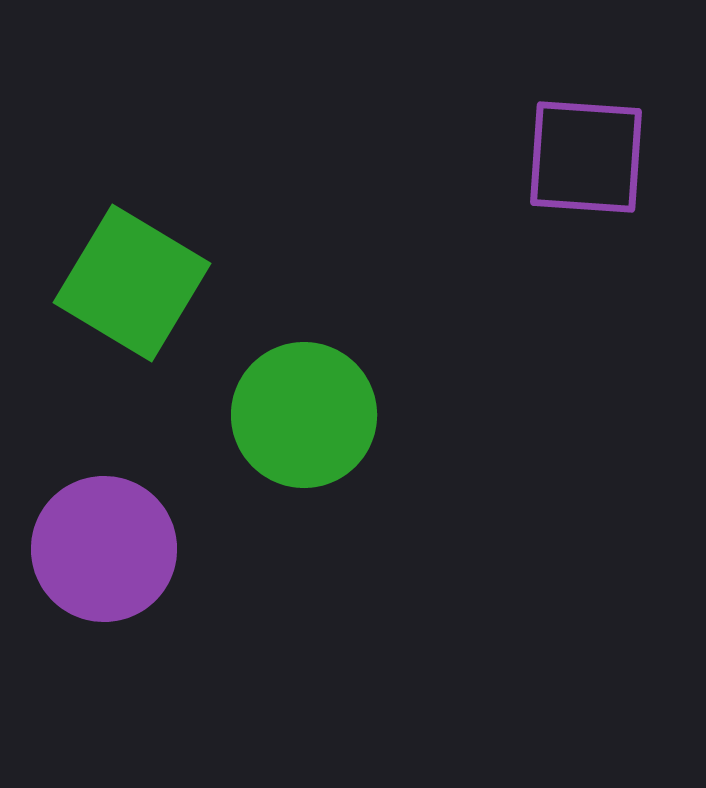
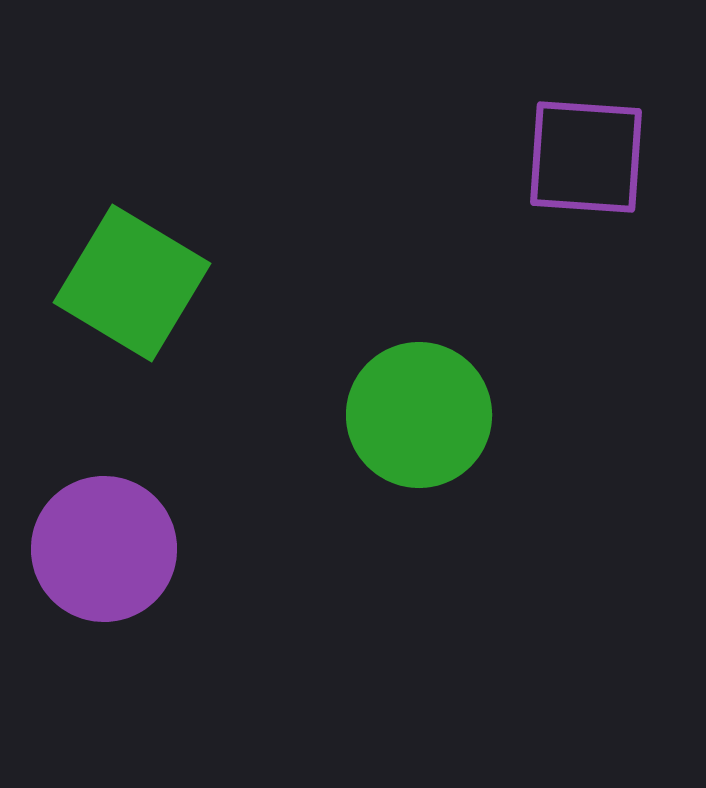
green circle: moved 115 px right
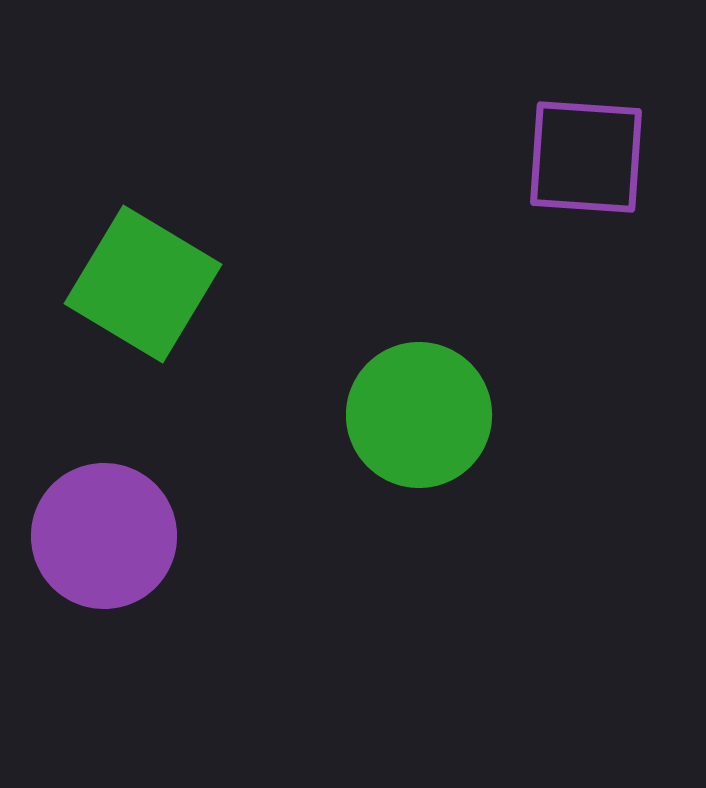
green square: moved 11 px right, 1 px down
purple circle: moved 13 px up
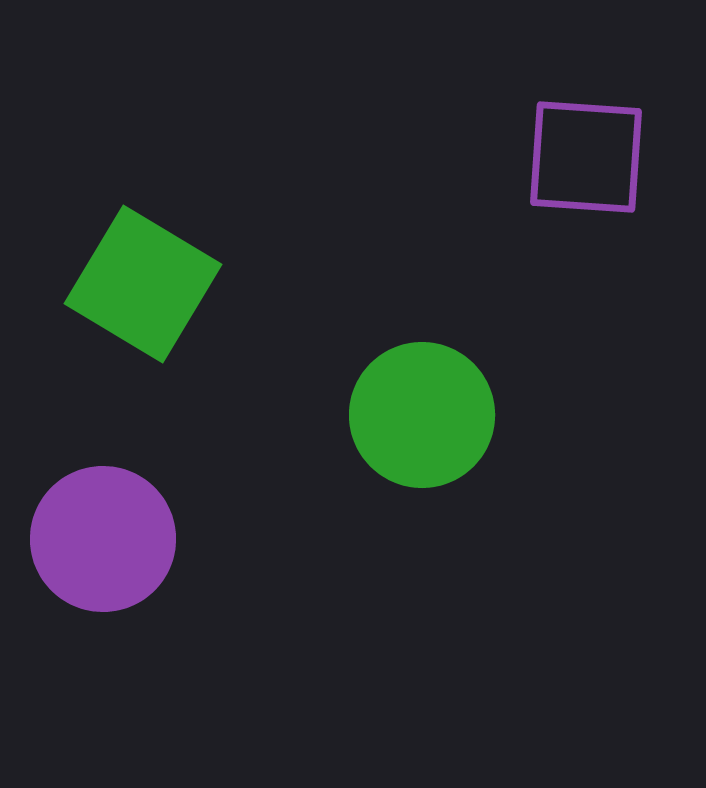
green circle: moved 3 px right
purple circle: moved 1 px left, 3 px down
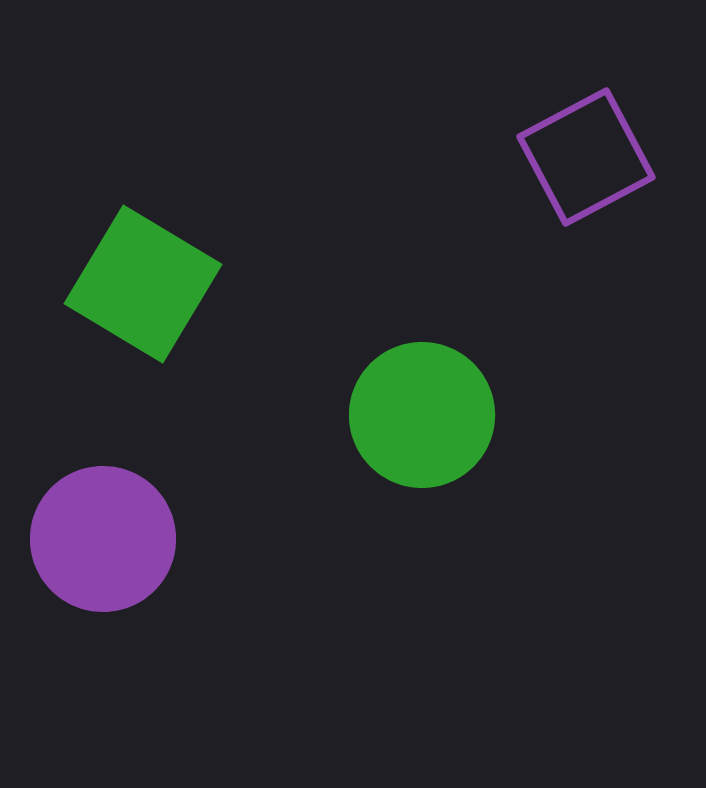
purple square: rotated 32 degrees counterclockwise
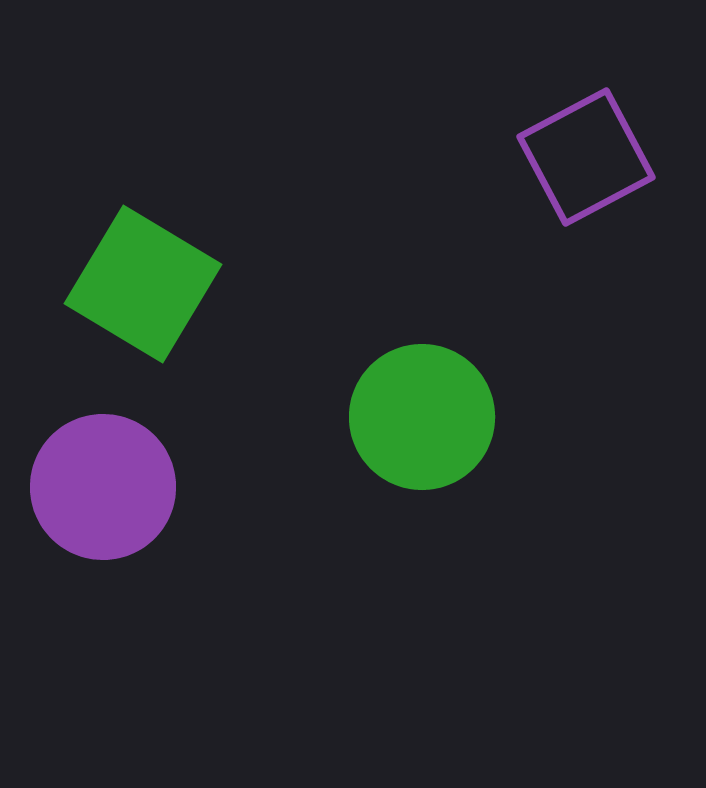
green circle: moved 2 px down
purple circle: moved 52 px up
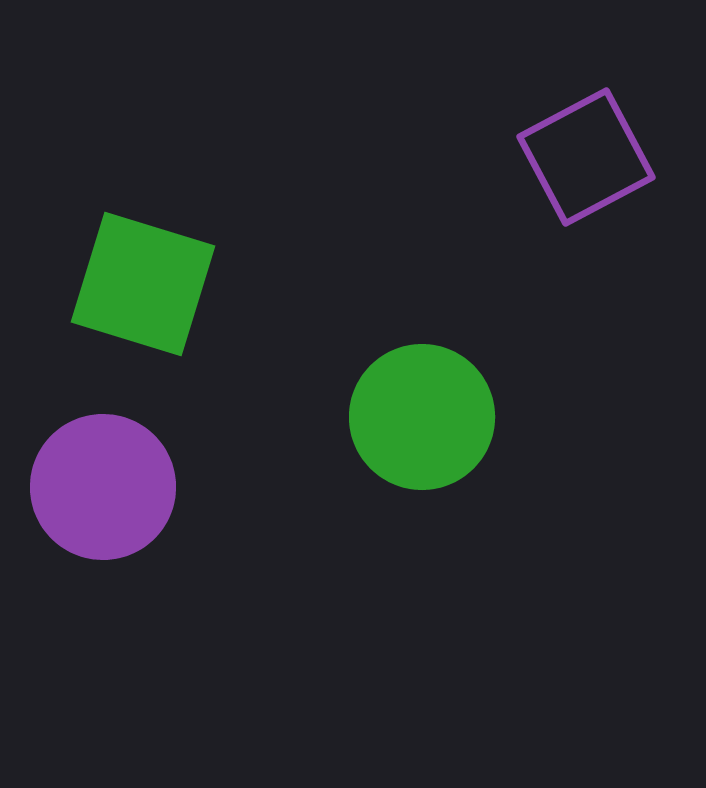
green square: rotated 14 degrees counterclockwise
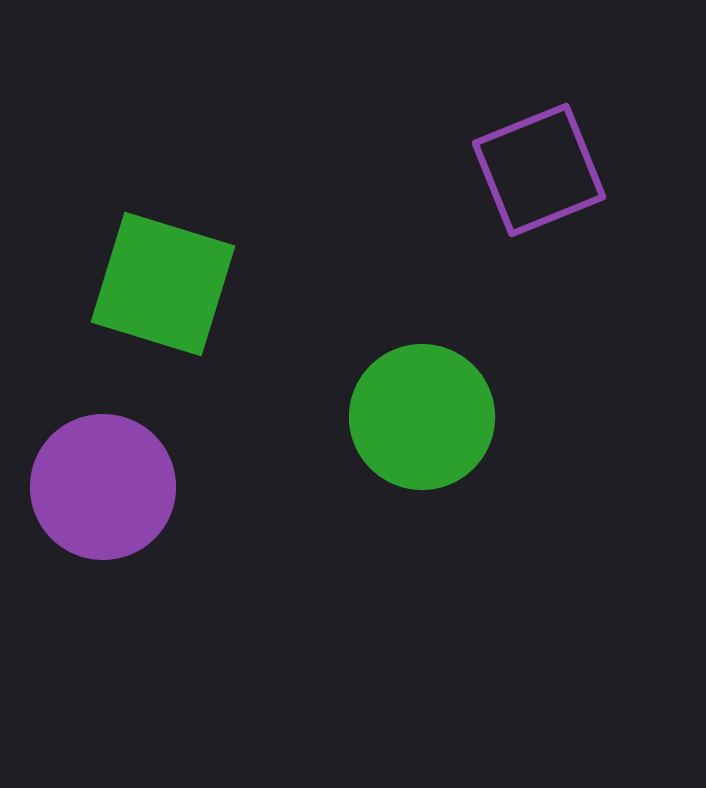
purple square: moved 47 px left, 13 px down; rotated 6 degrees clockwise
green square: moved 20 px right
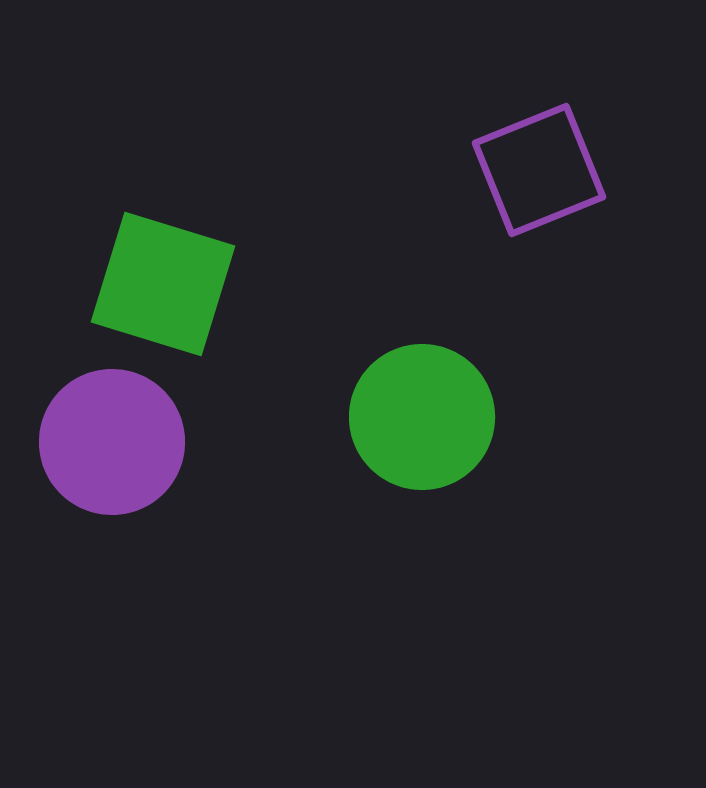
purple circle: moved 9 px right, 45 px up
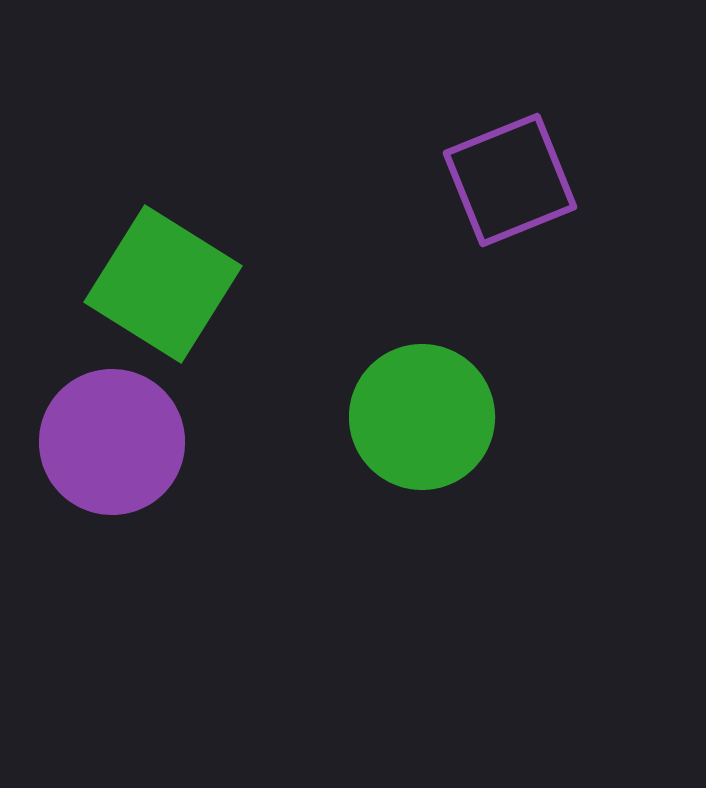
purple square: moved 29 px left, 10 px down
green square: rotated 15 degrees clockwise
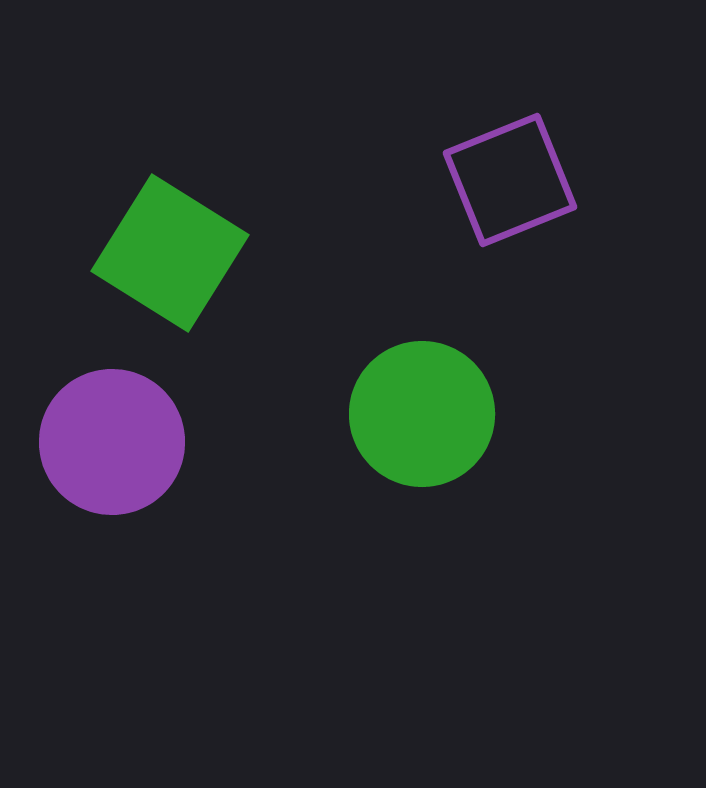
green square: moved 7 px right, 31 px up
green circle: moved 3 px up
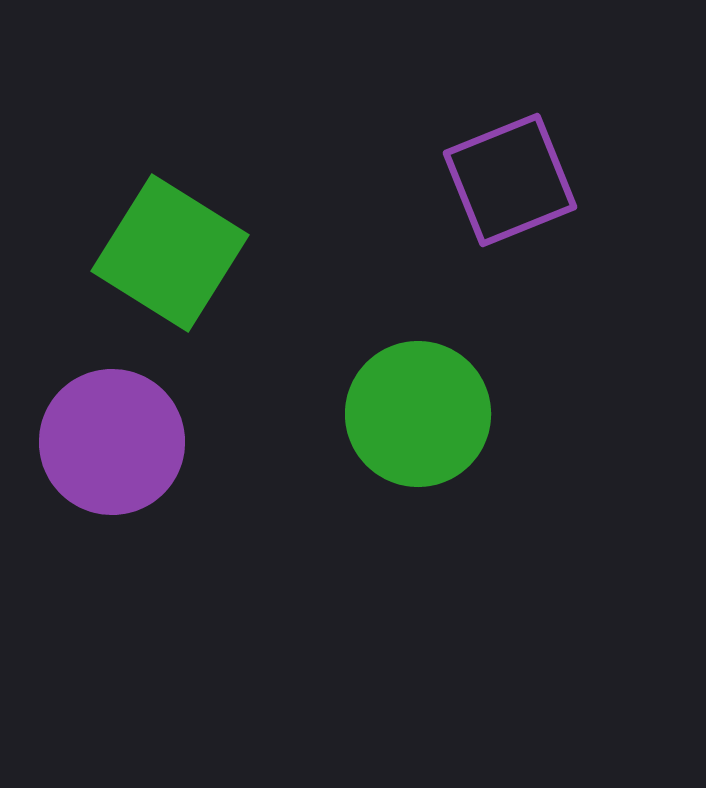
green circle: moved 4 px left
